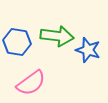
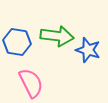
pink semicircle: rotated 80 degrees counterclockwise
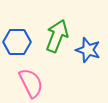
green arrow: rotated 76 degrees counterclockwise
blue hexagon: rotated 8 degrees counterclockwise
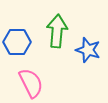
green arrow: moved 5 px up; rotated 16 degrees counterclockwise
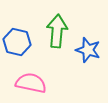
blue hexagon: rotated 12 degrees clockwise
pink semicircle: rotated 52 degrees counterclockwise
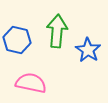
blue hexagon: moved 2 px up
blue star: rotated 15 degrees clockwise
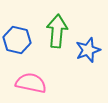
blue star: rotated 20 degrees clockwise
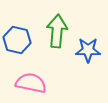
blue star: rotated 20 degrees clockwise
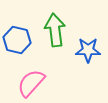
green arrow: moved 2 px left, 1 px up; rotated 12 degrees counterclockwise
pink semicircle: rotated 60 degrees counterclockwise
